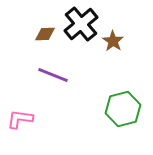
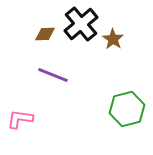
brown star: moved 2 px up
green hexagon: moved 4 px right
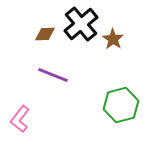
green hexagon: moved 6 px left, 4 px up
pink L-shape: rotated 60 degrees counterclockwise
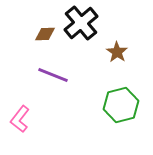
black cross: moved 1 px up
brown star: moved 4 px right, 13 px down
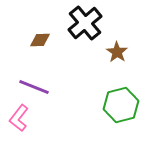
black cross: moved 4 px right
brown diamond: moved 5 px left, 6 px down
purple line: moved 19 px left, 12 px down
pink L-shape: moved 1 px left, 1 px up
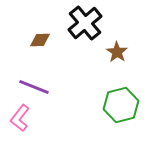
pink L-shape: moved 1 px right
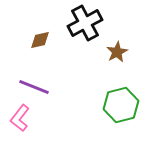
black cross: rotated 12 degrees clockwise
brown diamond: rotated 10 degrees counterclockwise
brown star: rotated 10 degrees clockwise
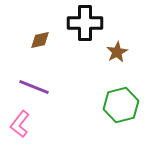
black cross: rotated 28 degrees clockwise
pink L-shape: moved 6 px down
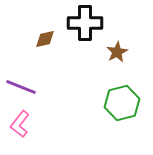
brown diamond: moved 5 px right, 1 px up
purple line: moved 13 px left
green hexagon: moved 1 px right, 2 px up
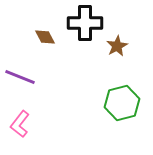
brown diamond: moved 2 px up; rotated 75 degrees clockwise
brown star: moved 6 px up
purple line: moved 1 px left, 10 px up
